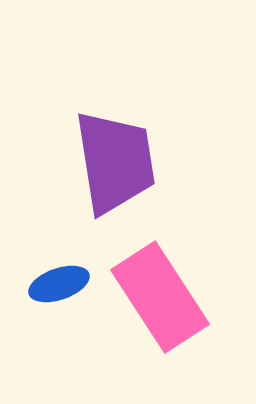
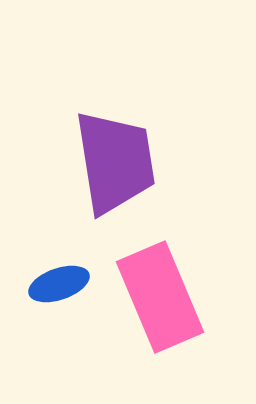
pink rectangle: rotated 10 degrees clockwise
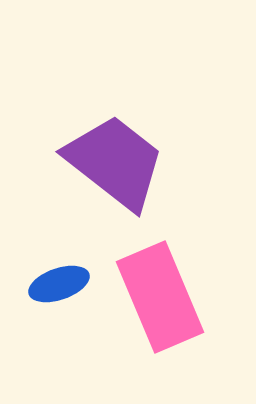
purple trapezoid: rotated 43 degrees counterclockwise
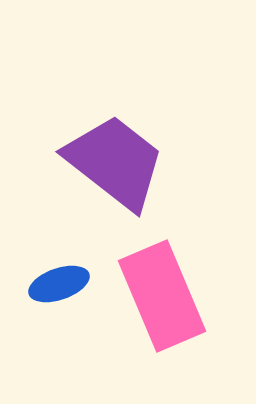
pink rectangle: moved 2 px right, 1 px up
